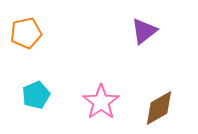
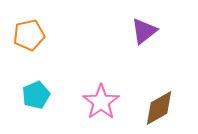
orange pentagon: moved 3 px right, 2 px down
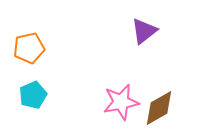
orange pentagon: moved 13 px down
cyan pentagon: moved 3 px left
pink star: moved 20 px right; rotated 24 degrees clockwise
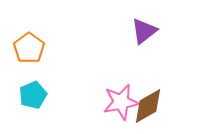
orange pentagon: rotated 24 degrees counterclockwise
brown diamond: moved 11 px left, 2 px up
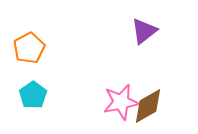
orange pentagon: rotated 8 degrees clockwise
cyan pentagon: rotated 12 degrees counterclockwise
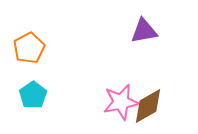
purple triangle: rotated 28 degrees clockwise
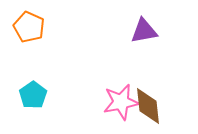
orange pentagon: moved 21 px up; rotated 20 degrees counterclockwise
brown diamond: rotated 66 degrees counterclockwise
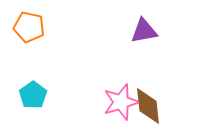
orange pentagon: rotated 12 degrees counterclockwise
pink star: rotated 6 degrees counterclockwise
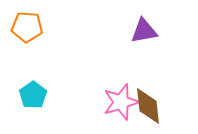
orange pentagon: moved 2 px left; rotated 8 degrees counterclockwise
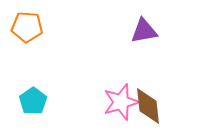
cyan pentagon: moved 6 px down
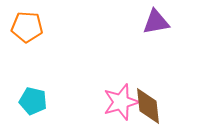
purple triangle: moved 12 px right, 9 px up
cyan pentagon: rotated 24 degrees counterclockwise
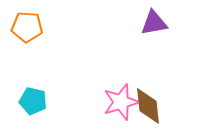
purple triangle: moved 2 px left, 1 px down
